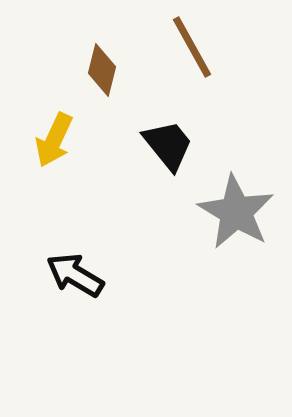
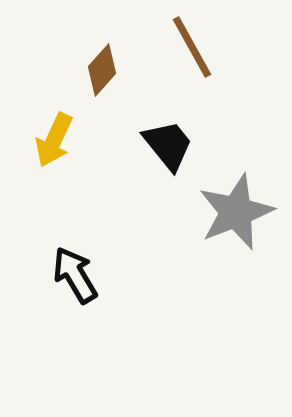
brown diamond: rotated 27 degrees clockwise
gray star: rotated 20 degrees clockwise
black arrow: rotated 28 degrees clockwise
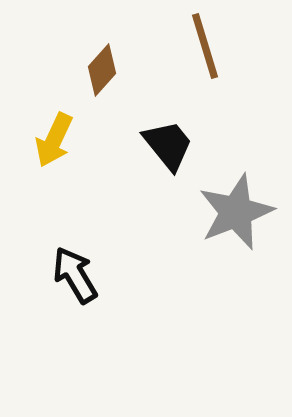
brown line: moved 13 px right, 1 px up; rotated 12 degrees clockwise
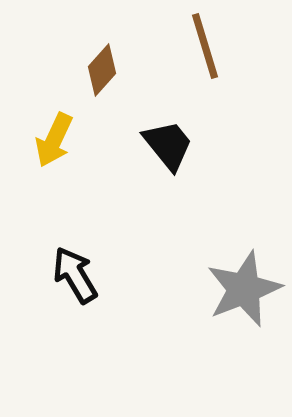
gray star: moved 8 px right, 77 px down
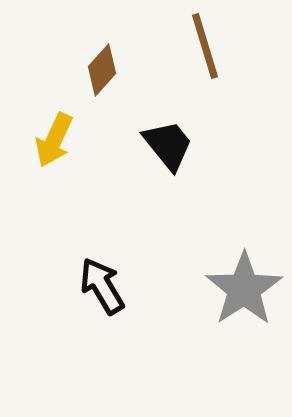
black arrow: moved 27 px right, 11 px down
gray star: rotated 12 degrees counterclockwise
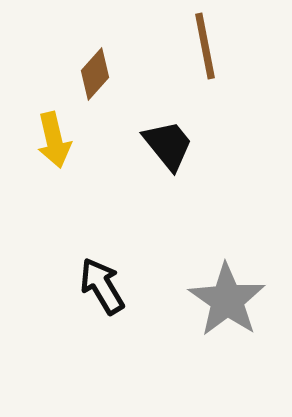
brown line: rotated 6 degrees clockwise
brown diamond: moved 7 px left, 4 px down
yellow arrow: rotated 38 degrees counterclockwise
gray star: moved 17 px left, 11 px down; rotated 4 degrees counterclockwise
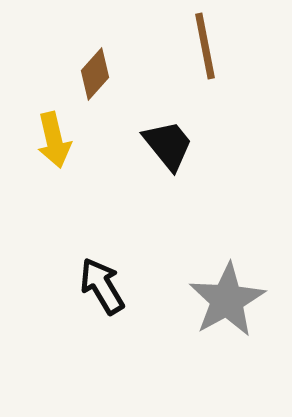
gray star: rotated 8 degrees clockwise
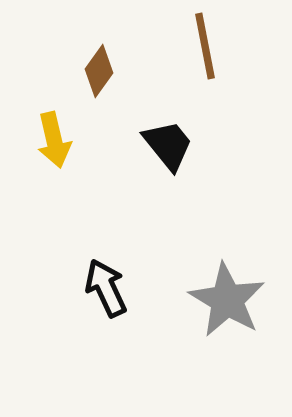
brown diamond: moved 4 px right, 3 px up; rotated 6 degrees counterclockwise
black arrow: moved 4 px right, 2 px down; rotated 6 degrees clockwise
gray star: rotated 12 degrees counterclockwise
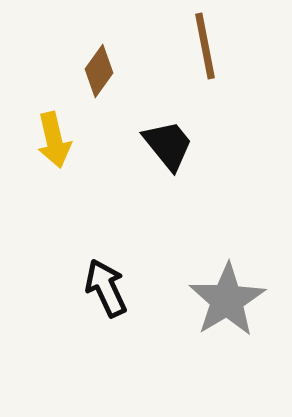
gray star: rotated 10 degrees clockwise
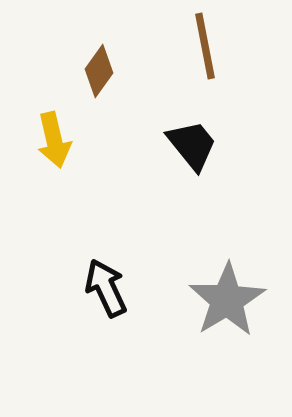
black trapezoid: moved 24 px right
